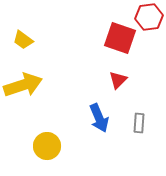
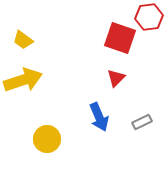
red triangle: moved 2 px left, 2 px up
yellow arrow: moved 5 px up
blue arrow: moved 1 px up
gray rectangle: moved 3 px right, 1 px up; rotated 60 degrees clockwise
yellow circle: moved 7 px up
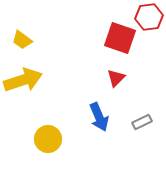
yellow trapezoid: moved 1 px left
yellow circle: moved 1 px right
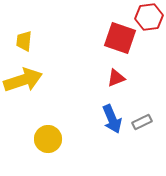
yellow trapezoid: moved 2 px right, 1 px down; rotated 60 degrees clockwise
red triangle: rotated 24 degrees clockwise
blue arrow: moved 13 px right, 2 px down
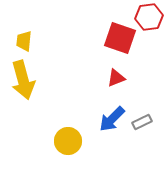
yellow arrow: rotated 93 degrees clockwise
blue arrow: rotated 68 degrees clockwise
yellow circle: moved 20 px right, 2 px down
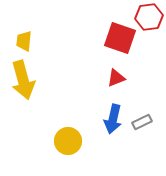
blue arrow: moved 1 px right; rotated 32 degrees counterclockwise
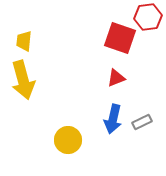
red hexagon: moved 1 px left
yellow circle: moved 1 px up
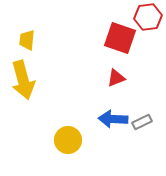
yellow trapezoid: moved 3 px right, 1 px up
blue arrow: rotated 80 degrees clockwise
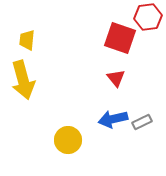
red triangle: rotated 48 degrees counterclockwise
blue arrow: rotated 16 degrees counterclockwise
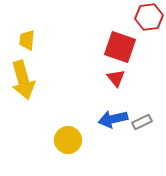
red hexagon: moved 1 px right
red square: moved 9 px down
